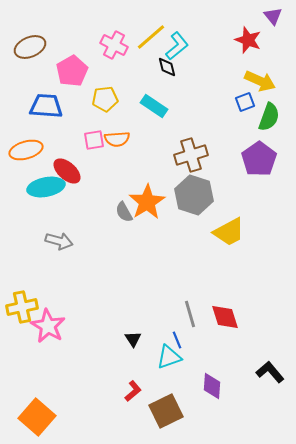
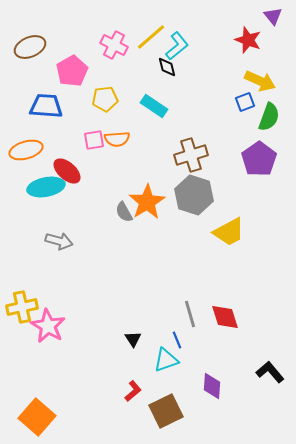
cyan triangle: moved 3 px left, 3 px down
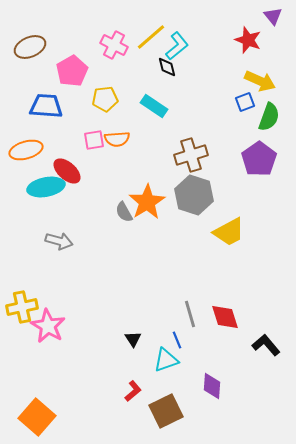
black L-shape: moved 4 px left, 27 px up
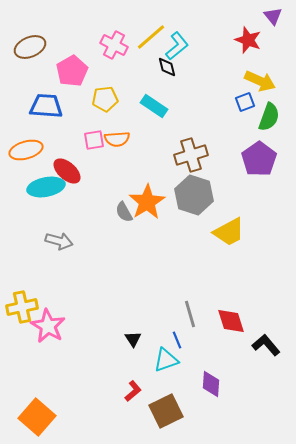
red diamond: moved 6 px right, 4 px down
purple diamond: moved 1 px left, 2 px up
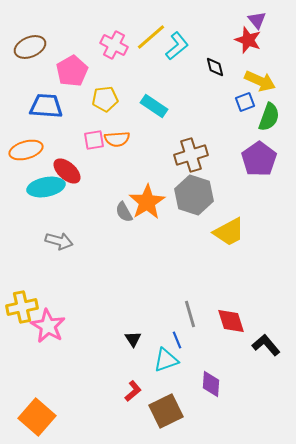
purple triangle: moved 16 px left, 4 px down
black diamond: moved 48 px right
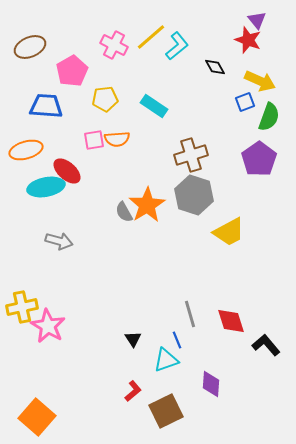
black diamond: rotated 15 degrees counterclockwise
orange star: moved 3 px down
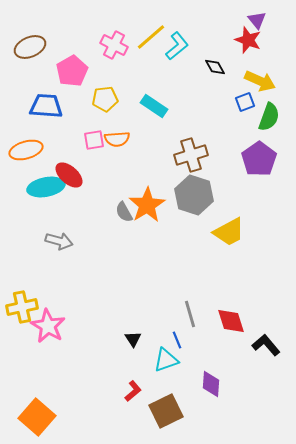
red ellipse: moved 2 px right, 4 px down
